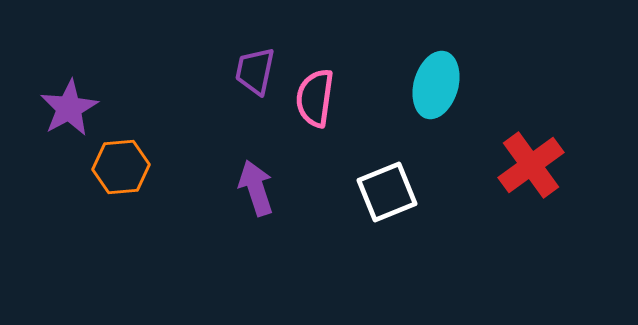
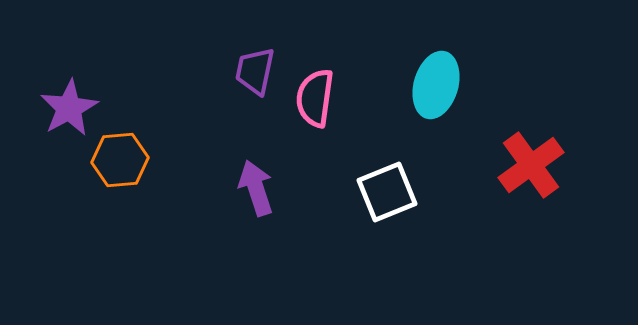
orange hexagon: moved 1 px left, 7 px up
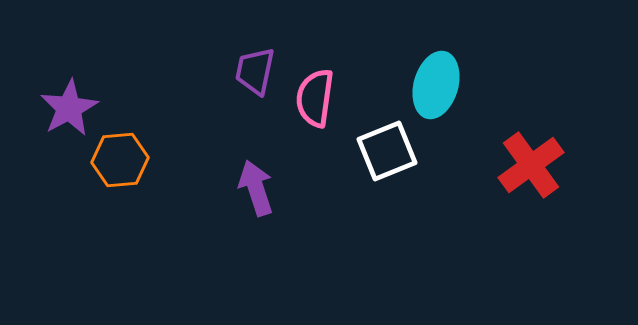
white square: moved 41 px up
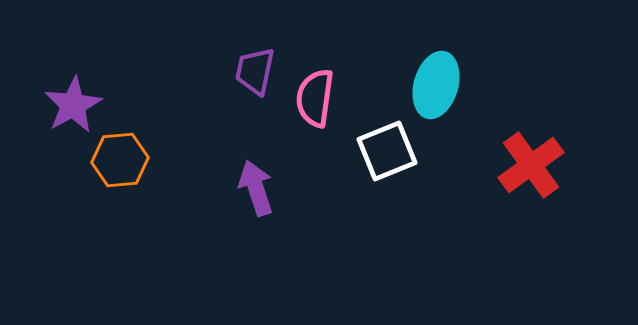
purple star: moved 4 px right, 3 px up
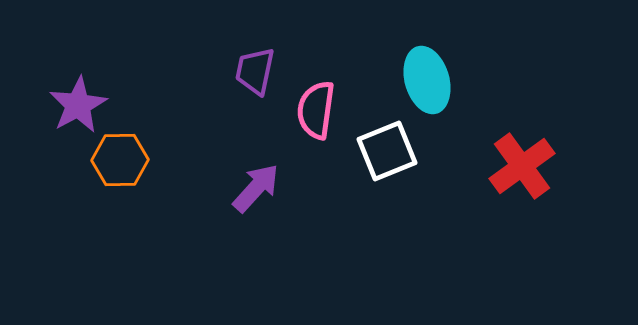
cyan ellipse: moved 9 px left, 5 px up; rotated 32 degrees counterclockwise
pink semicircle: moved 1 px right, 12 px down
purple star: moved 5 px right
orange hexagon: rotated 4 degrees clockwise
red cross: moved 9 px left, 1 px down
purple arrow: rotated 60 degrees clockwise
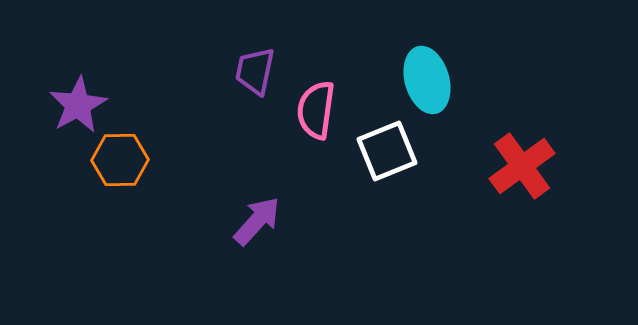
purple arrow: moved 1 px right, 33 px down
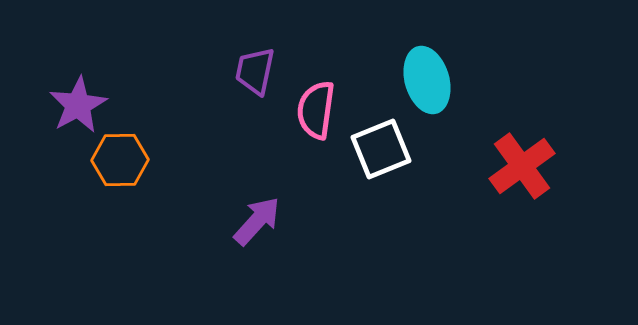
white square: moved 6 px left, 2 px up
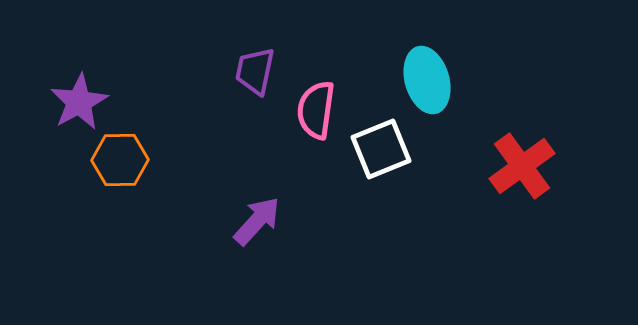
purple star: moved 1 px right, 3 px up
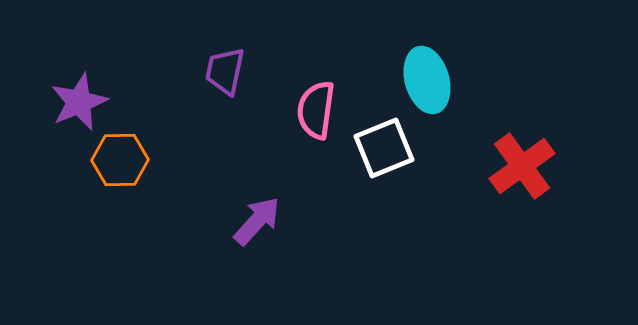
purple trapezoid: moved 30 px left
purple star: rotated 6 degrees clockwise
white square: moved 3 px right, 1 px up
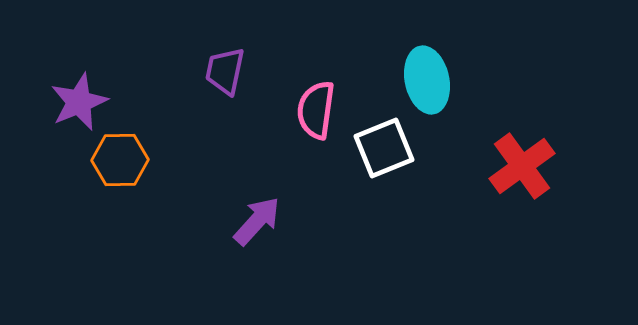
cyan ellipse: rotated 4 degrees clockwise
